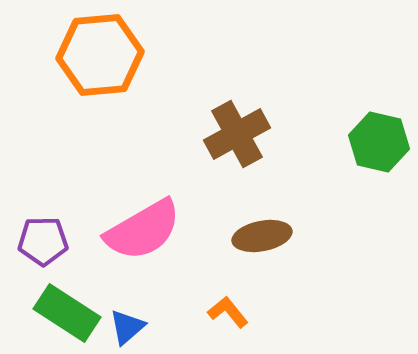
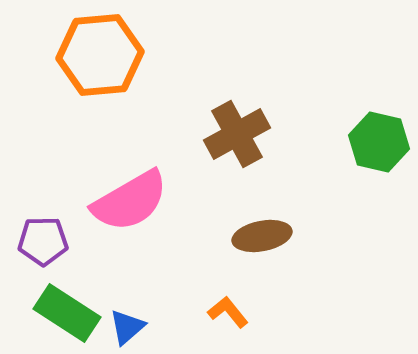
pink semicircle: moved 13 px left, 29 px up
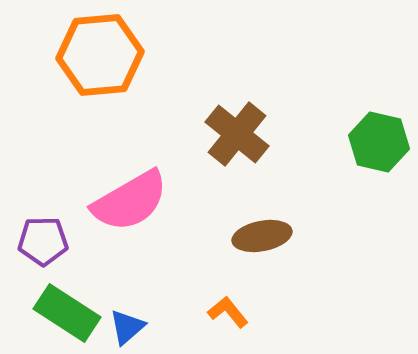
brown cross: rotated 22 degrees counterclockwise
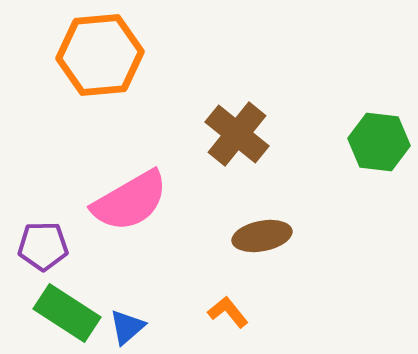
green hexagon: rotated 6 degrees counterclockwise
purple pentagon: moved 5 px down
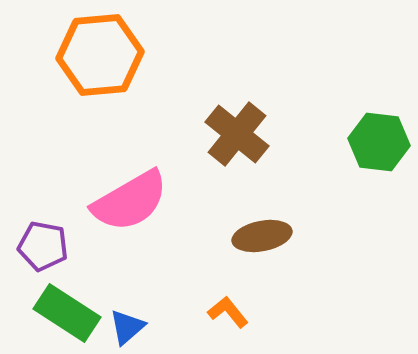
purple pentagon: rotated 12 degrees clockwise
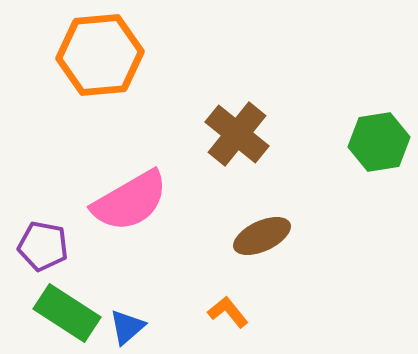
green hexagon: rotated 16 degrees counterclockwise
brown ellipse: rotated 14 degrees counterclockwise
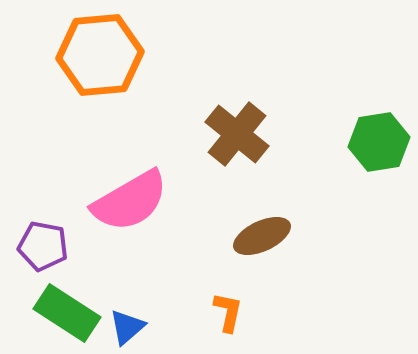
orange L-shape: rotated 51 degrees clockwise
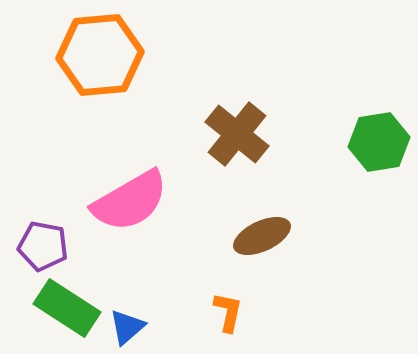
green rectangle: moved 5 px up
